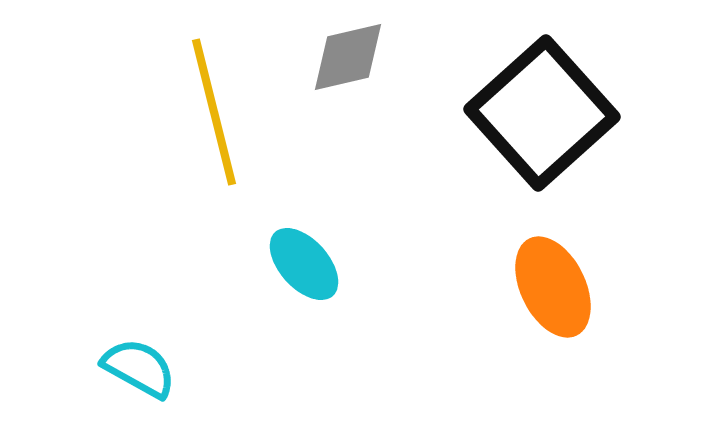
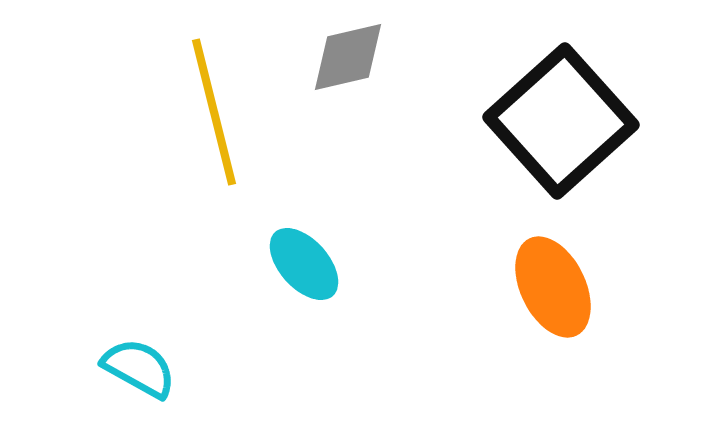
black square: moved 19 px right, 8 px down
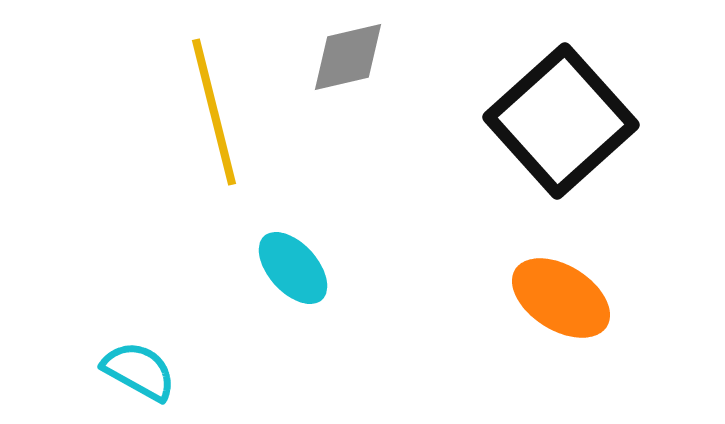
cyan ellipse: moved 11 px left, 4 px down
orange ellipse: moved 8 px right, 11 px down; rotated 32 degrees counterclockwise
cyan semicircle: moved 3 px down
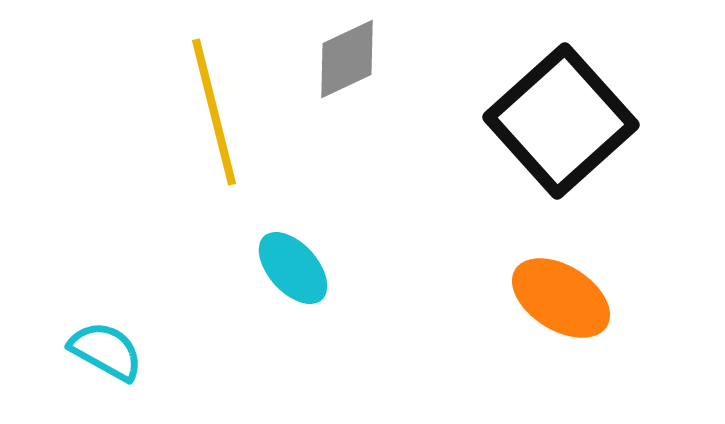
gray diamond: moved 1 px left, 2 px down; rotated 12 degrees counterclockwise
cyan semicircle: moved 33 px left, 20 px up
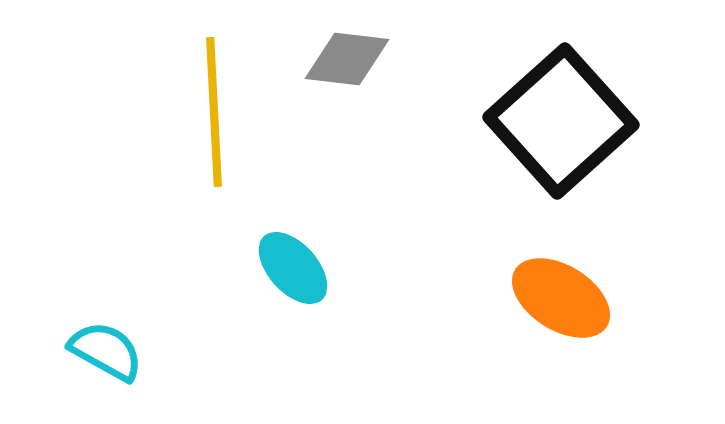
gray diamond: rotated 32 degrees clockwise
yellow line: rotated 11 degrees clockwise
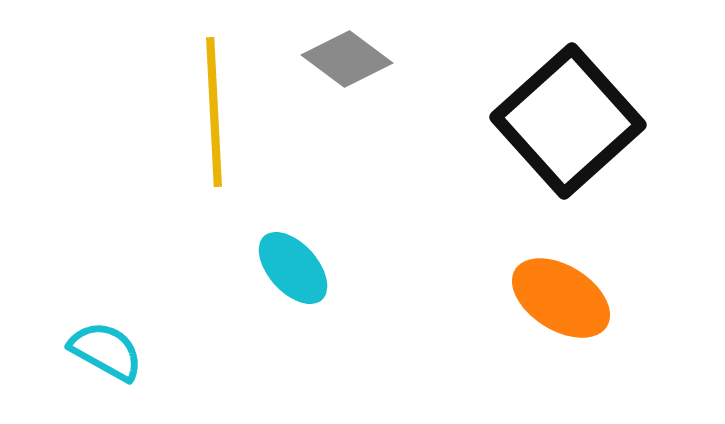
gray diamond: rotated 30 degrees clockwise
black square: moved 7 px right
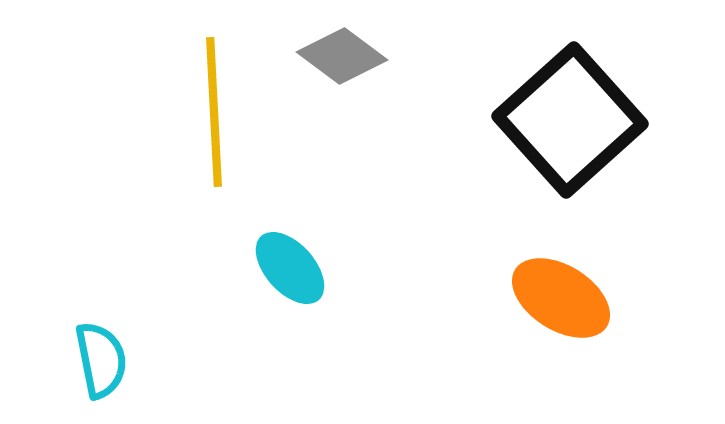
gray diamond: moved 5 px left, 3 px up
black square: moved 2 px right, 1 px up
cyan ellipse: moved 3 px left
cyan semicircle: moved 5 px left, 9 px down; rotated 50 degrees clockwise
